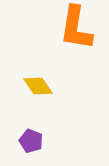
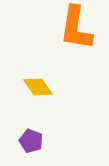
yellow diamond: moved 1 px down
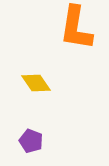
yellow diamond: moved 2 px left, 4 px up
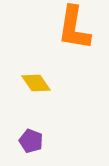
orange L-shape: moved 2 px left
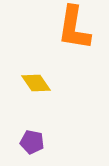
purple pentagon: moved 1 px right, 1 px down; rotated 10 degrees counterclockwise
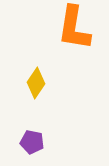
yellow diamond: rotated 68 degrees clockwise
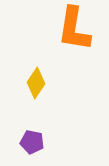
orange L-shape: moved 1 px down
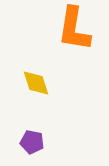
yellow diamond: rotated 52 degrees counterclockwise
